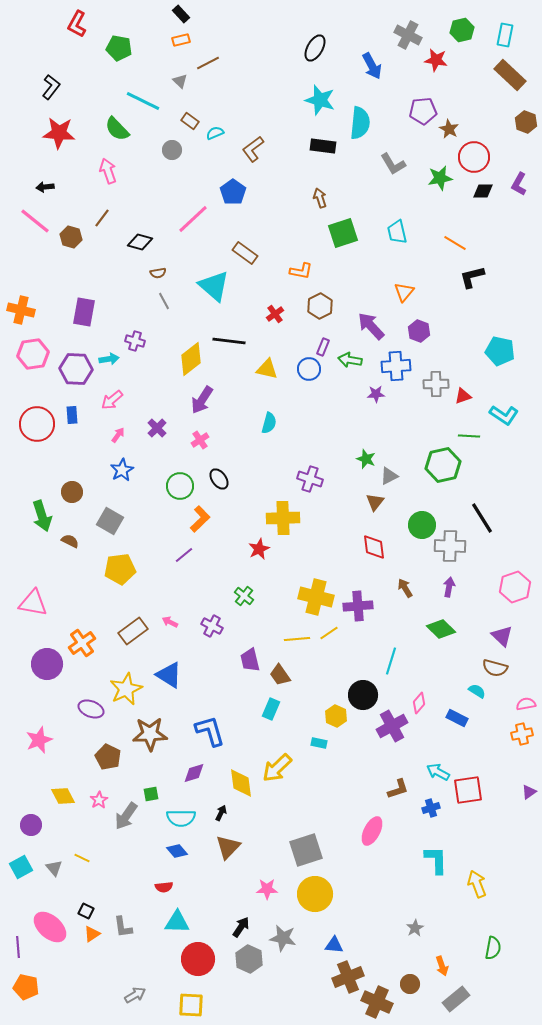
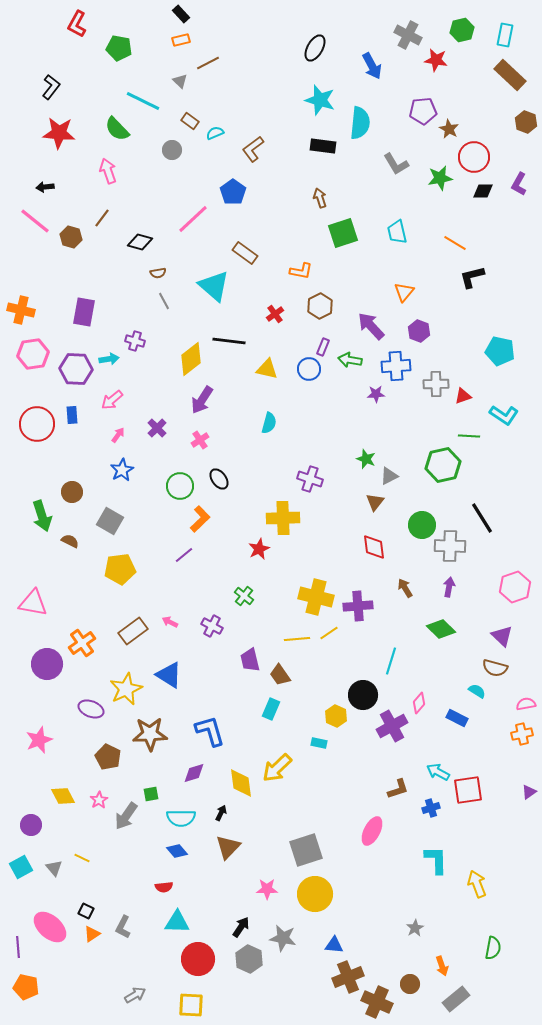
gray L-shape at (393, 164): moved 3 px right
gray L-shape at (123, 927): rotated 35 degrees clockwise
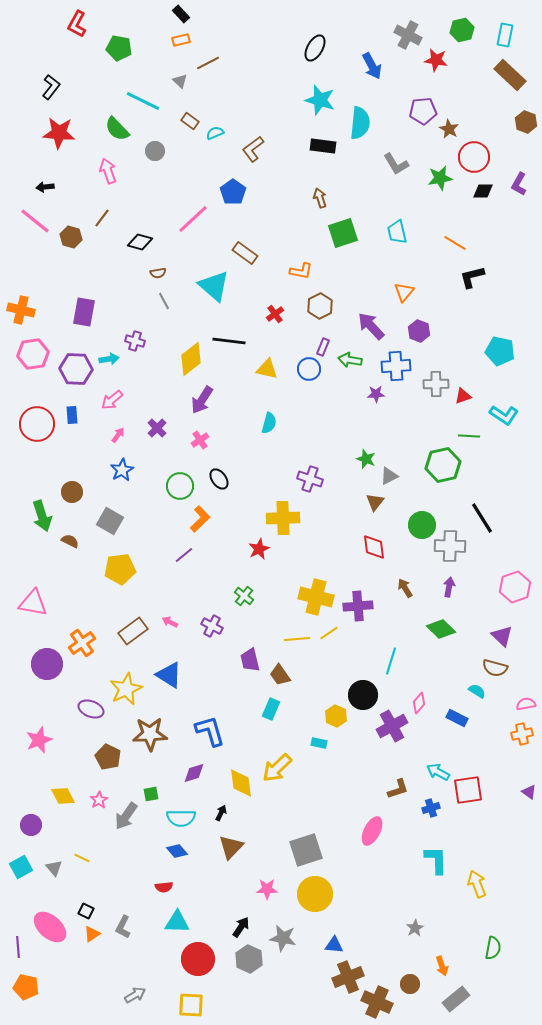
gray circle at (172, 150): moved 17 px left, 1 px down
purple triangle at (529, 792): rotated 49 degrees counterclockwise
brown triangle at (228, 847): moved 3 px right
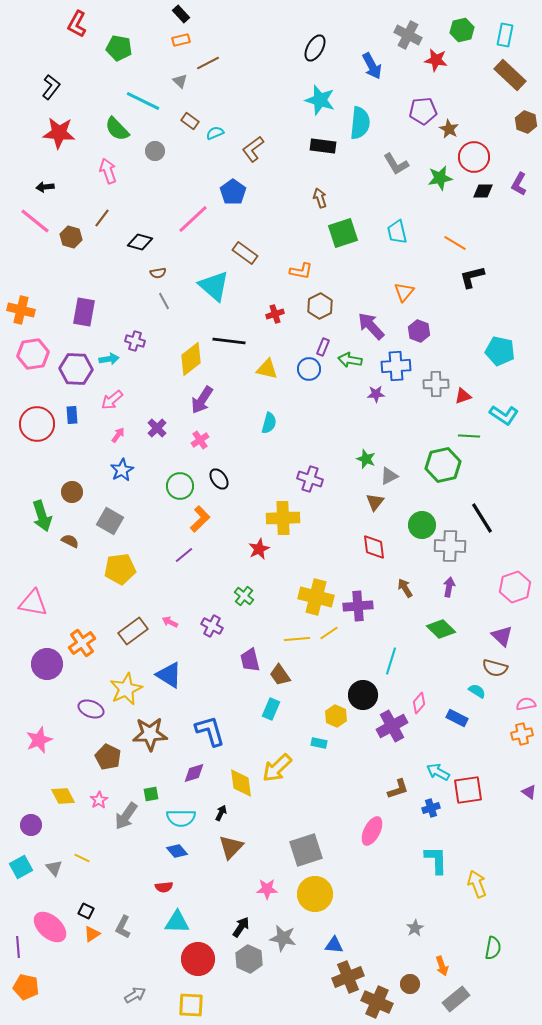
red cross at (275, 314): rotated 18 degrees clockwise
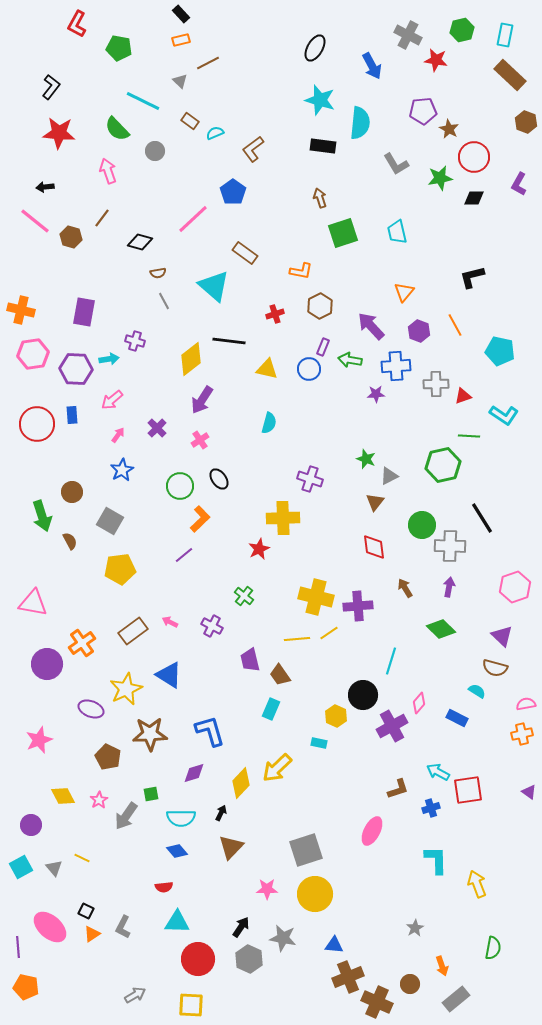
black diamond at (483, 191): moved 9 px left, 7 px down
orange line at (455, 243): moved 82 px down; rotated 30 degrees clockwise
brown semicircle at (70, 541): rotated 36 degrees clockwise
yellow diamond at (241, 783): rotated 52 degrees clockwise
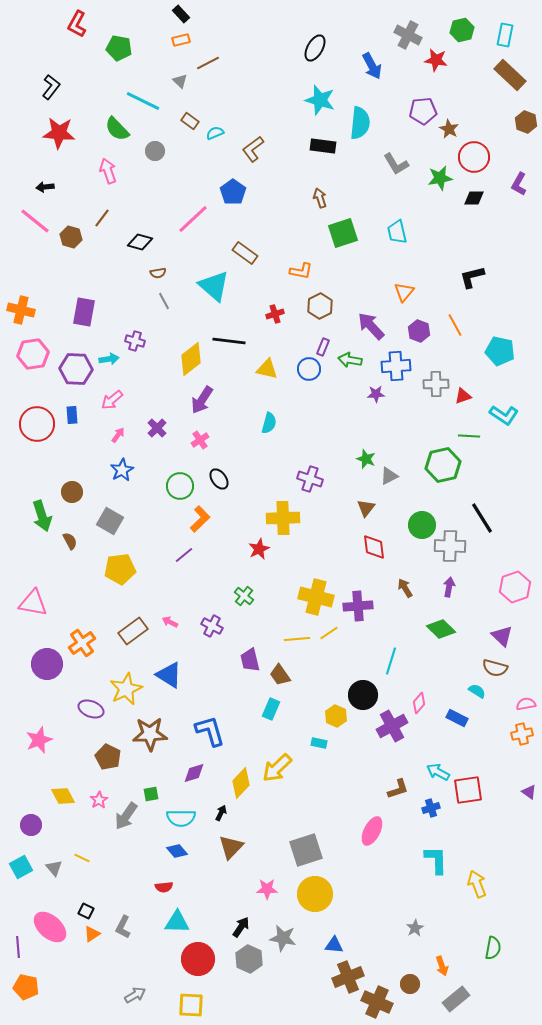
brown triangle at (375, 502): moved 9 px left, 6 px down
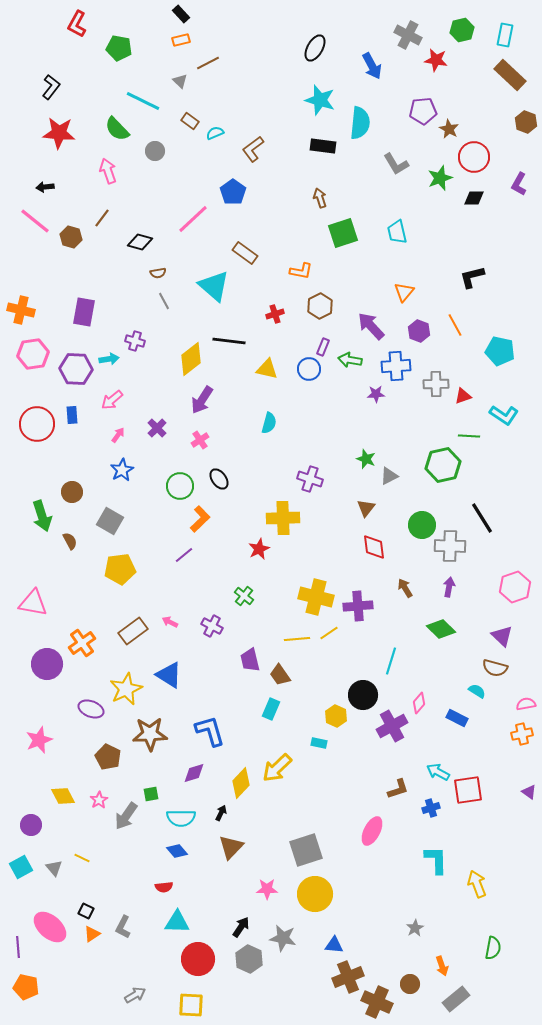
green star at (440, 178): rotated 10 degrees counterclockwise
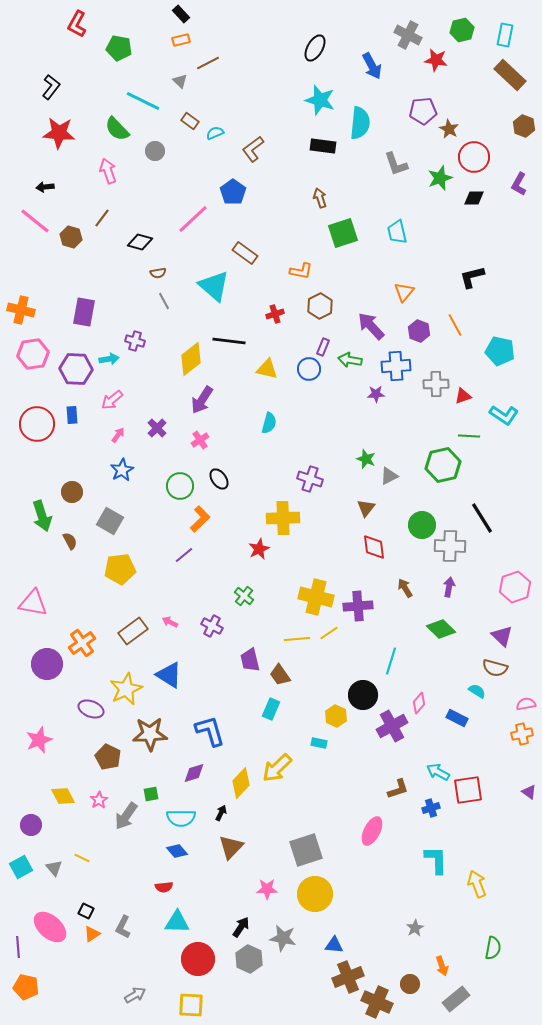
brown hexagon at (526, 122): moved 2 px left, 4 px down
gray L-shape at (396, 164): rotated 12 degrees clockwise
